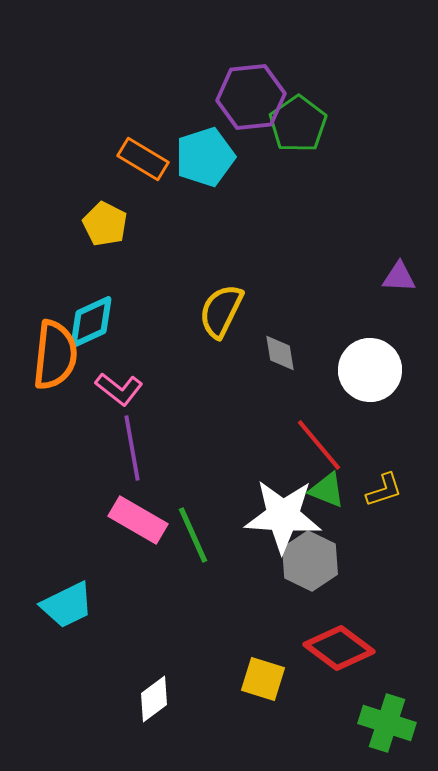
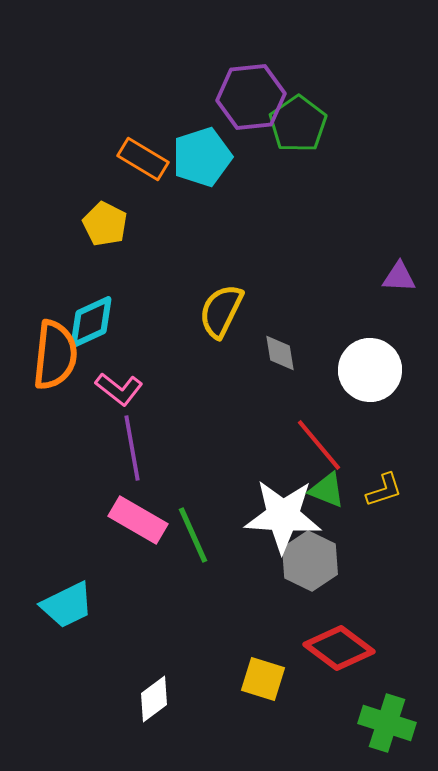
cyan pentagon: moved 3 px left
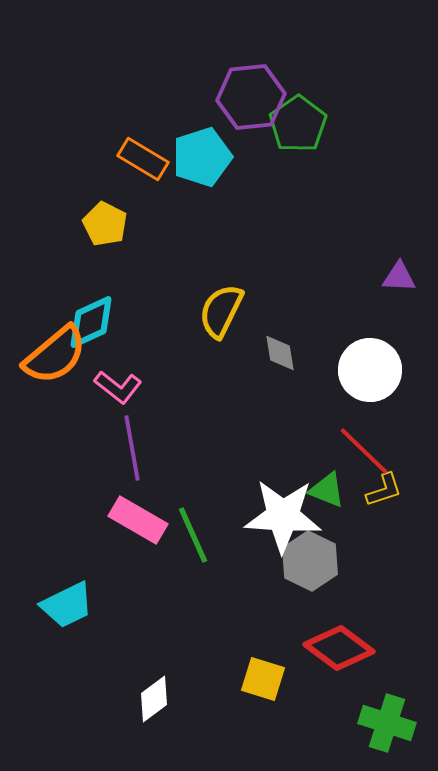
orange semicircle: rotated 44 degrees clockwise
pink L-shape: moved 1 px left, 2 px up
red line: moved 45 px right, 6 px down; rotated 6 degrees counterclockwise
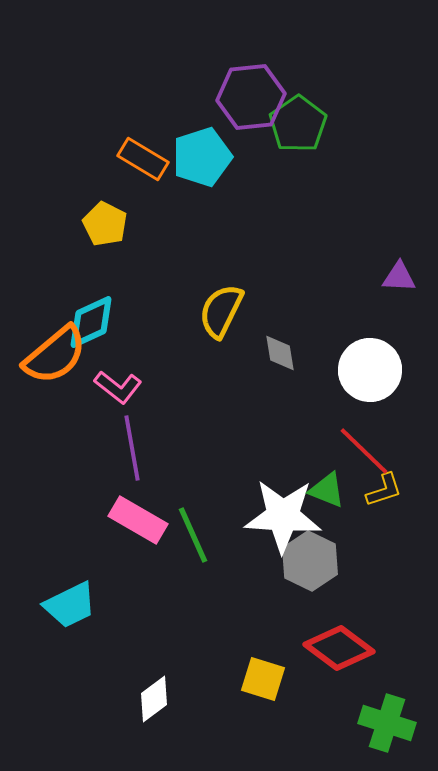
cyan trapezoid: moved 3 px right
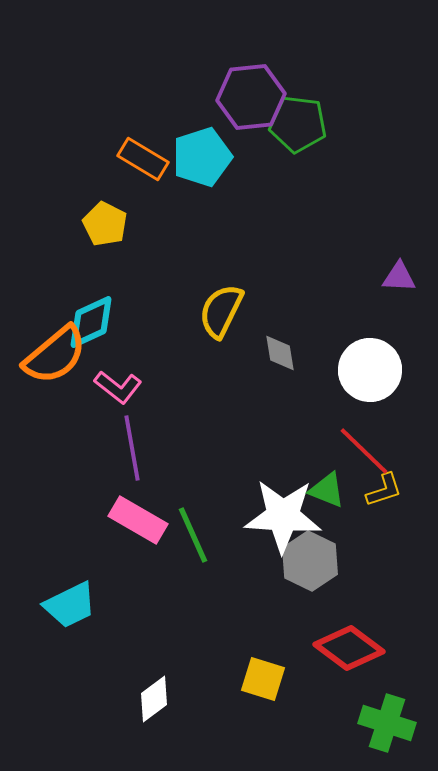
green pentagon: rotated 30 degrees counterclockwise
red diamond: moved 10 px right
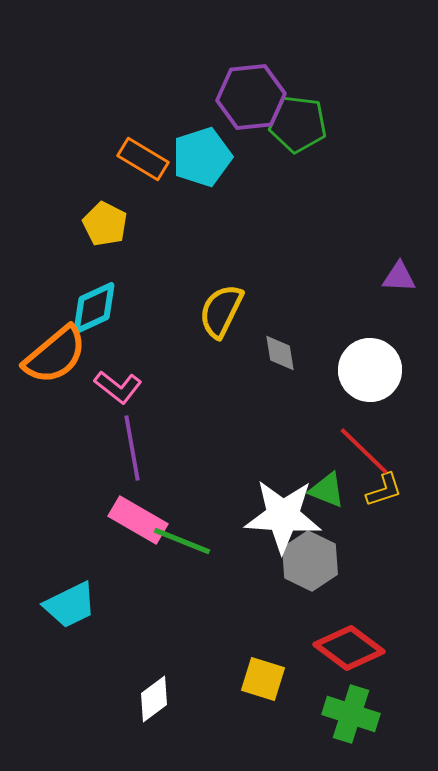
cyan diamond: moved 3 px right, 14 px up
green line: moved 11 px left, 6 px down; rotated 44 degrees counterclockwise
green cross: moved 36 px left, 9 px up
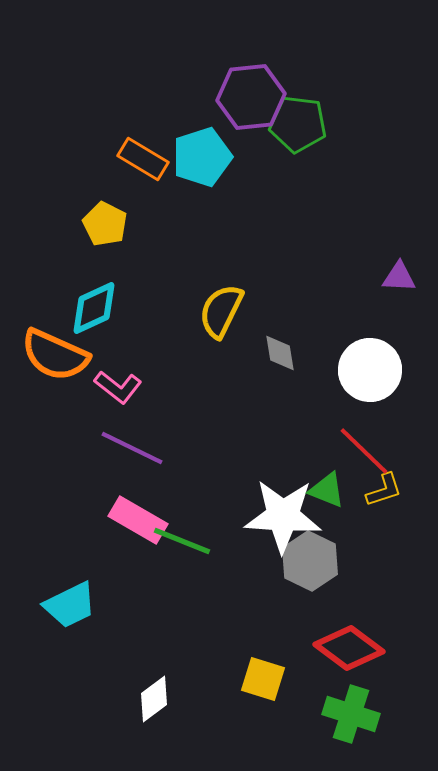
orange semicircle: rotated 64 degrees clockwise
purple line: rotated 54 degrees counterclockwise
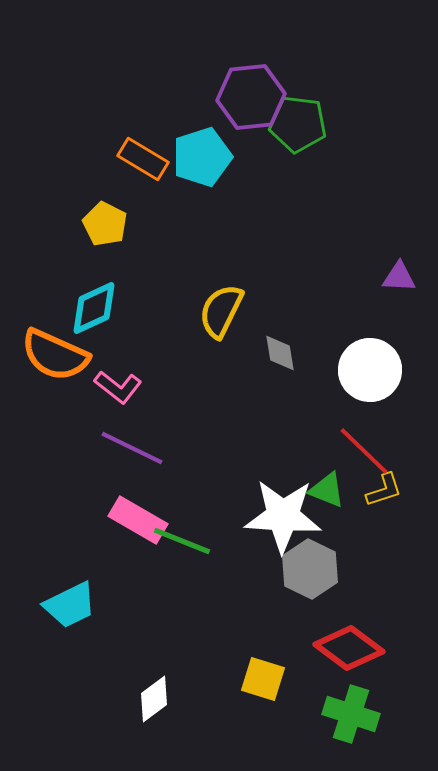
gray hexagon: moved 8 px down
